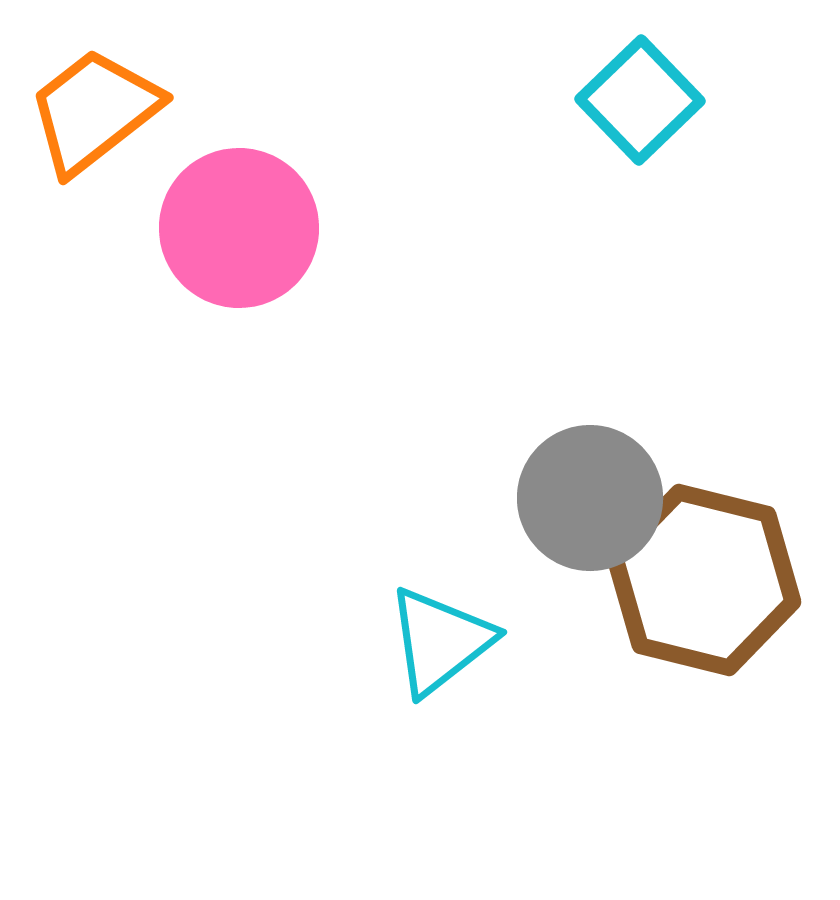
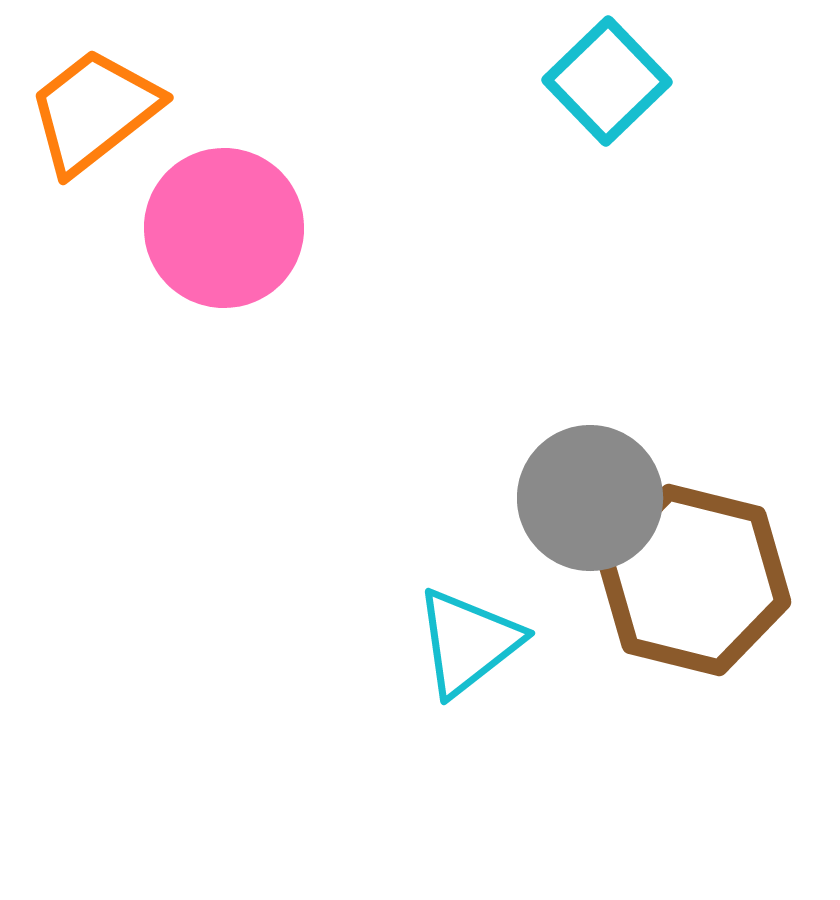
cyan square: moved 33 px left, 19 px up
pink circle: moved 15 px left
brown hexagon: moved 10 px left
cyan triangle: moved 28 px right, 1 px down
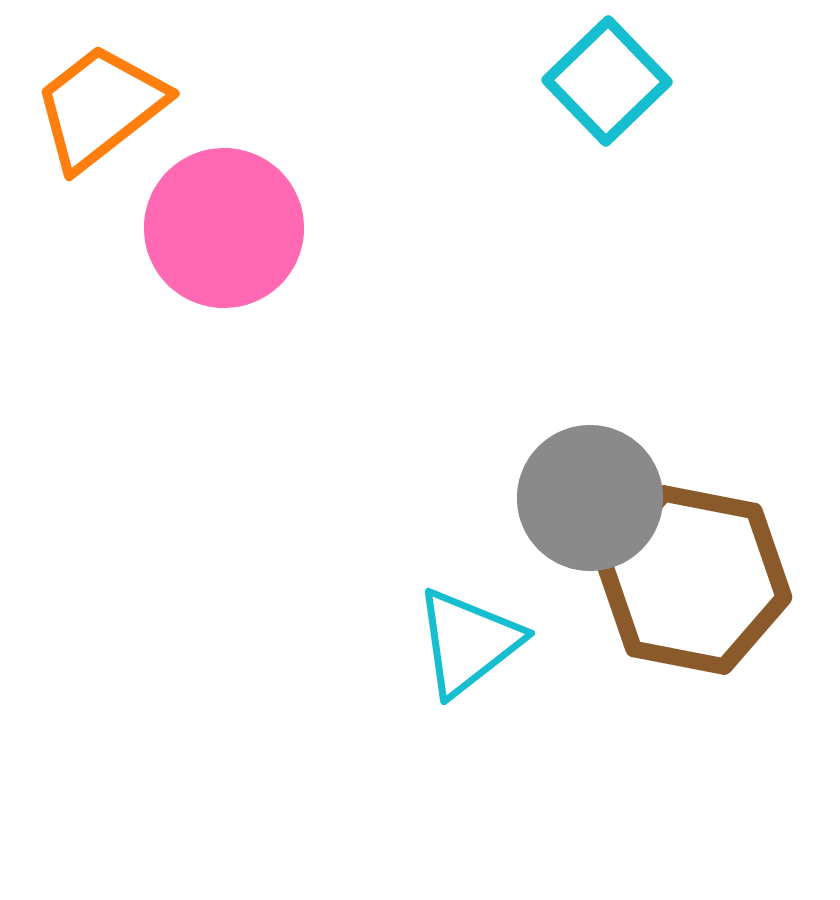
orange trapezoid: moved 6 px right, 4 px up
brown hexagon: rotated 3 degrees counterclockwise
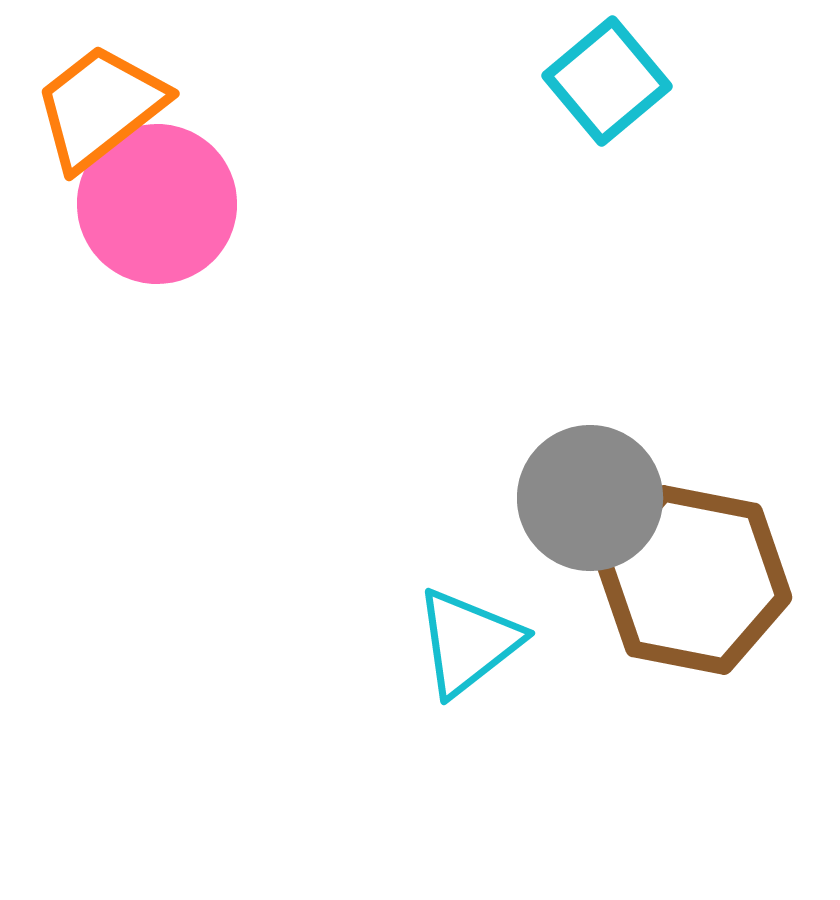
cyan square: rotated 4 degrees clockwise
pink circle: moved 67 px left, 24 px up
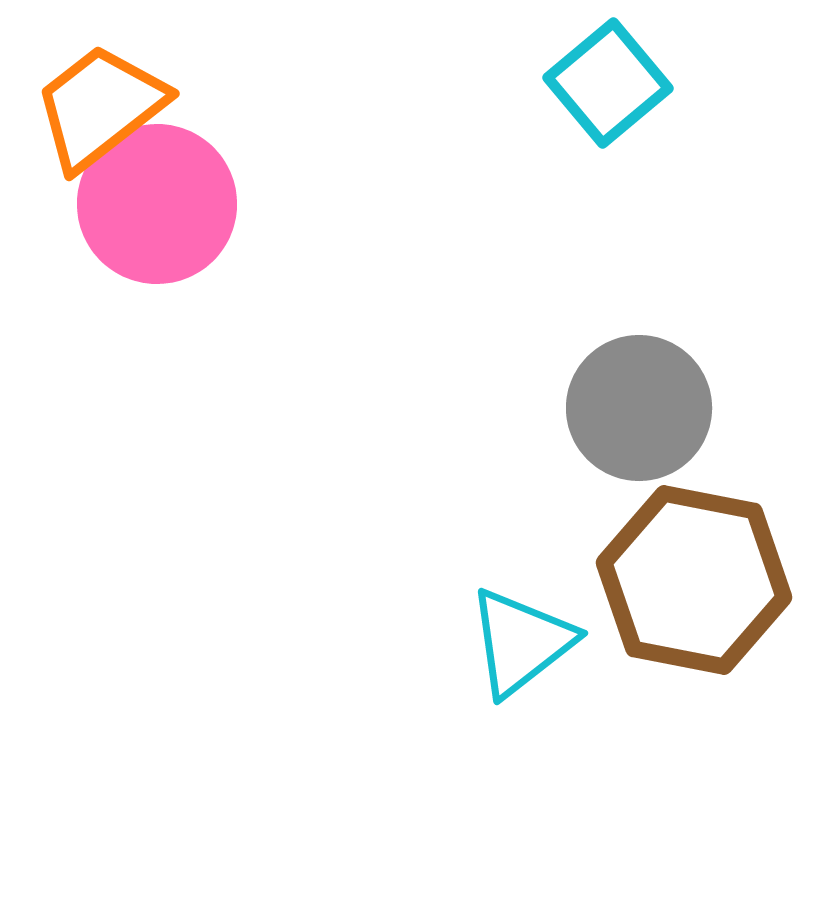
cyan square: moved 1 px right, 2 px down
gray circle: moved 49 px right, 90 px up
cyan triangle: moved 53 px right
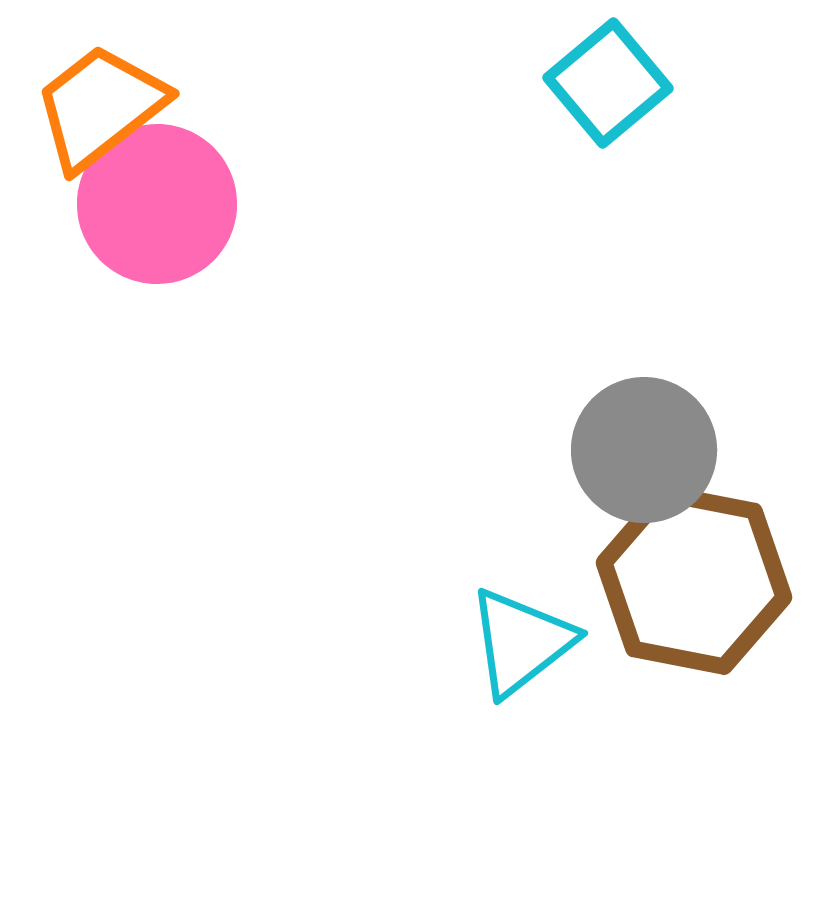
gray circle: moved 5 px right, 42 px down
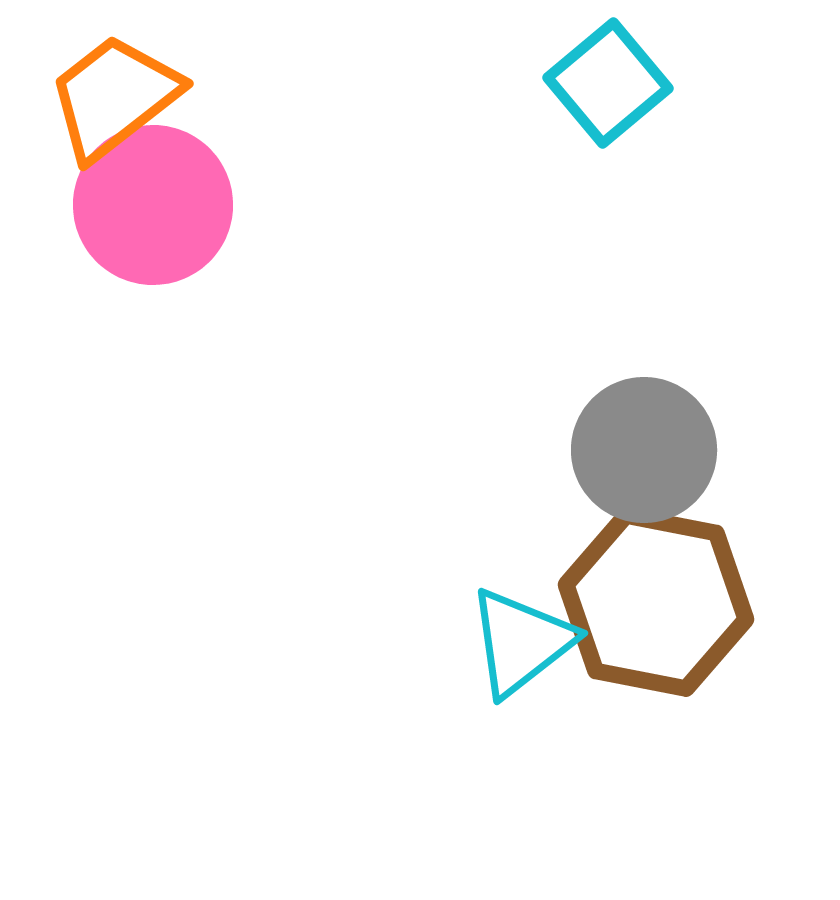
orange trapezoid: moved 14 px right, 10 px up
pink circle: moved 4 px left, 1 px down
brown hexagon: moved 38 px left, 22 px down
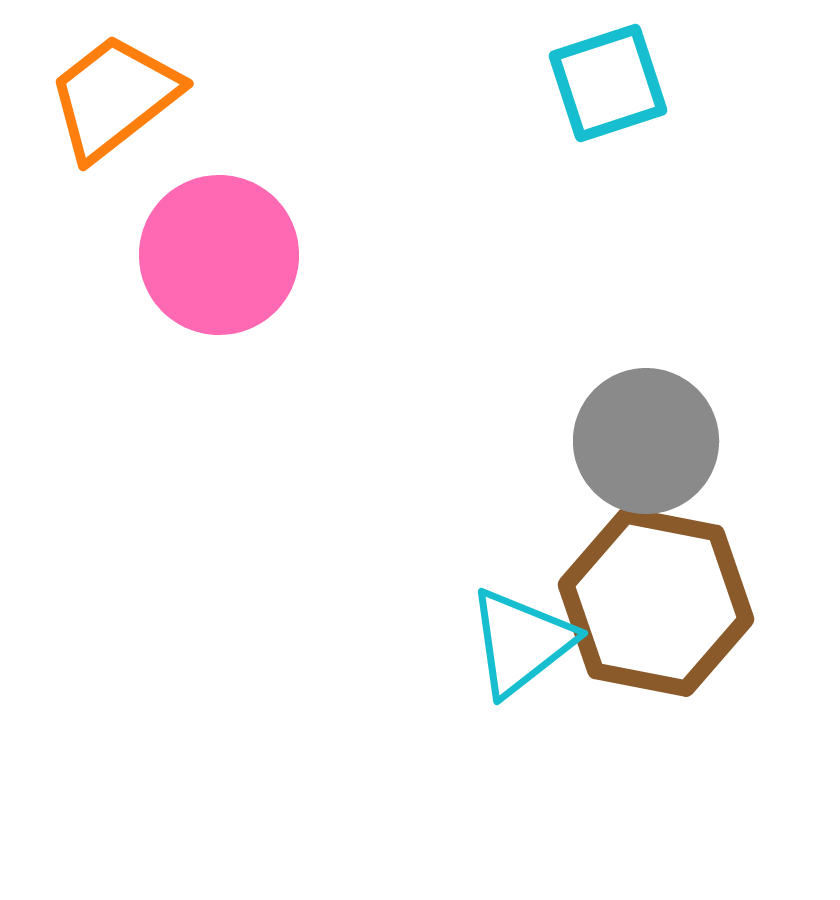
cyan square: rotated 22 degrees clockwise
pink circle: moved 66 px right, 50 px down
gray circle: moved 2 px right, 9 px up
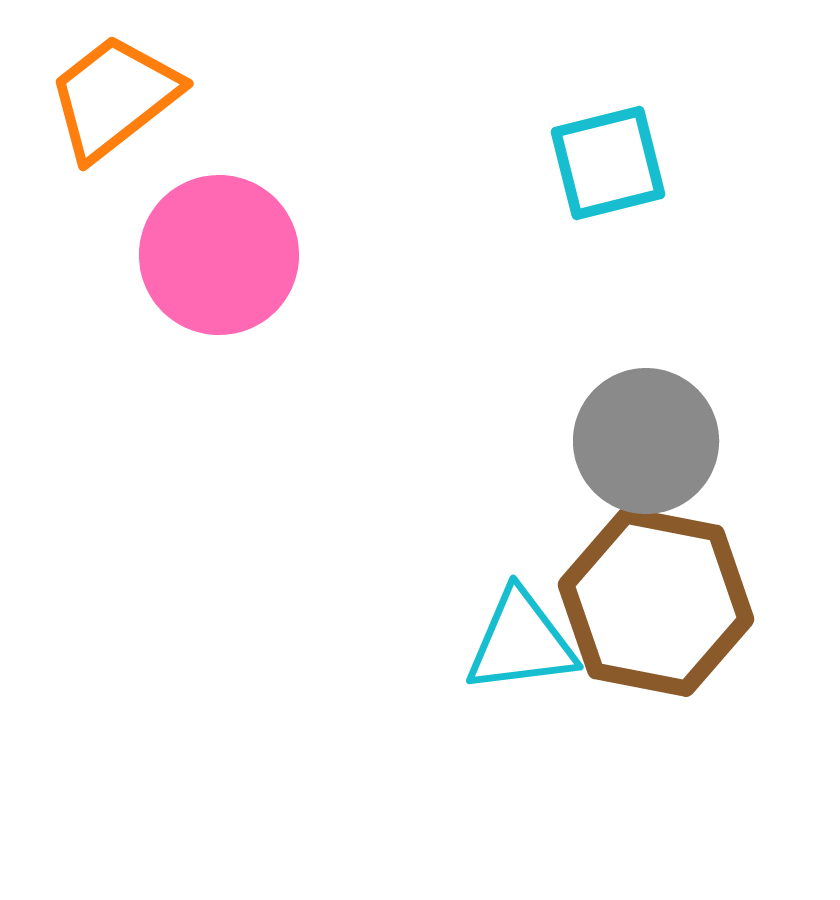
cyan square: moved 80 px down; rotated 4 degrees clockwise
cyan triangle: rotated 31 degrees clockwise
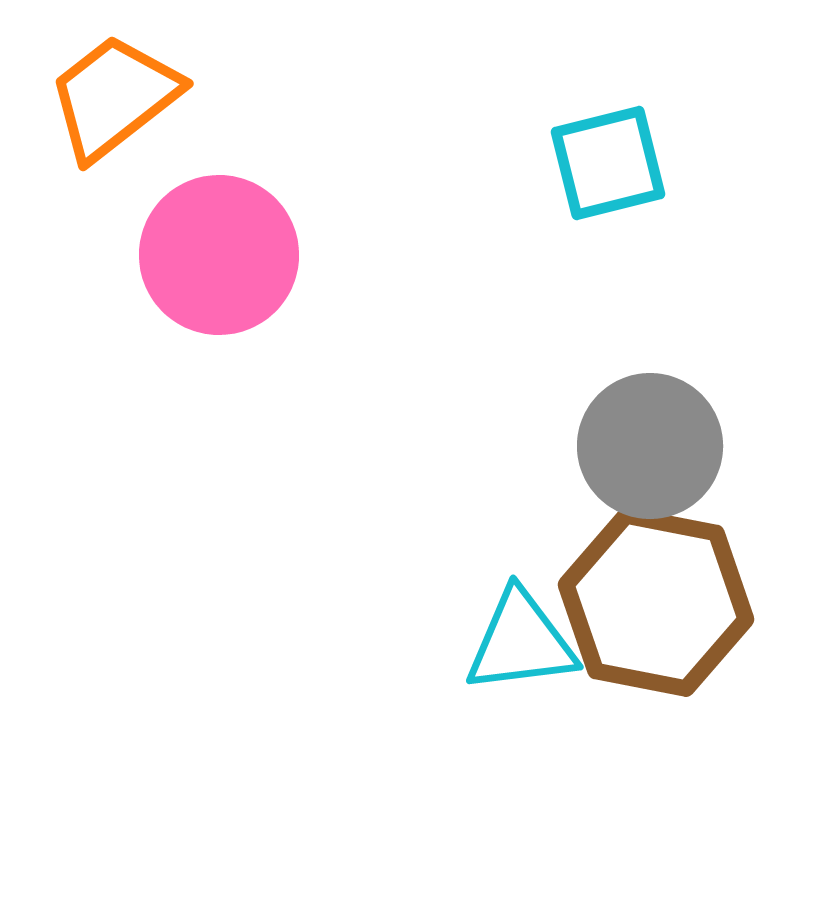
gray circle: moved 4 px right, 5 px down
